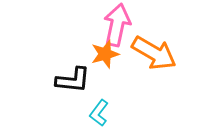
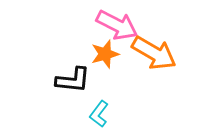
pink arrow: rotated 105 degrees clockwise
cyan L-shape: moved 1 px down
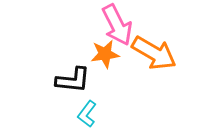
pink arrow: rotated 36 degrees clockwise
orange star: rotated 8 degrees clockwise
cyan L-shape: moved 12 px left
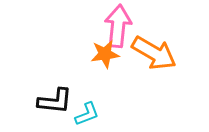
pink arrow: moved 1 px right, 1 px down; rotated 147 degrees counterclockwise
black L-shape: moved 18 px left, 21 px down
cyan L-shape: rotated 148 degrees counterclockwise
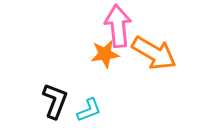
pink arrow: rotated 12 degrees counterclockwise
black L-shape: rotated 75 degrees counterclockwise
cyan L-shape: moved 2 px right, 4 px up
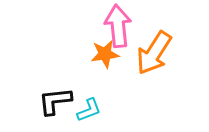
orange arrow: rotated 93 degrees clockwise
black L-shape: rotated 117 degrees counterclockwise
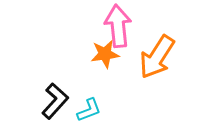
orange arrow: moved 3 px right, 4 px down
black L-shape: rotated 138 degrees clockwise
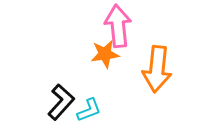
orange arrow: moved 12 px down; rotated 27 degrees counterclockwise
black L-shape: moved 6 px right, 1 px down
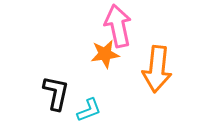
pink arrow: rotated 6 degrees counterclockwise
black L-shape: moved 5 px left, 9 px up; rotated 30 degrees counterclockwise
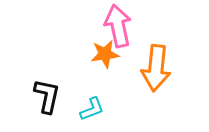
orange arrow: moved 1 px left, 1 px up
black L-shape: moved 9 px left, 3 px down
cyan L-shape: moved 3 px right, 1 px up
